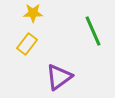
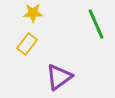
green line: moved 3 px right, 7 px up
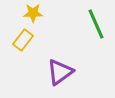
yellow rectangle: moved 4 px left, 4 px up
purple triangle: moved 1 px right, 5 px up
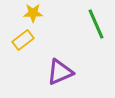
yellow rectangle: rotated 15 degrees clockwise
purple triangle: rotated 12 degrees clockwise
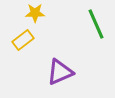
yellow star: moved 2 px right
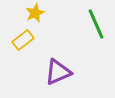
yellow star: rotated 24 degrees counterclockwise
purple triangle: moved 2 px left
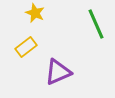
yellow star: rotated 24 degrees counterclockwise
yellow rectangle: moved 3 px right, 7 px down
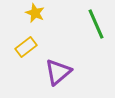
purple triangle: rotated 16 degrees counterclockwise
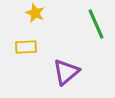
yellow rectangle: rotated 35 degrees clockwise
purple triangle: moved 8 px right
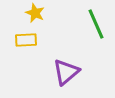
yellow rectangle: moved 7 px up
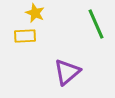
yellow rectangle: moved 1 px left, 4 px up
purple triangle: moved 1 px right
